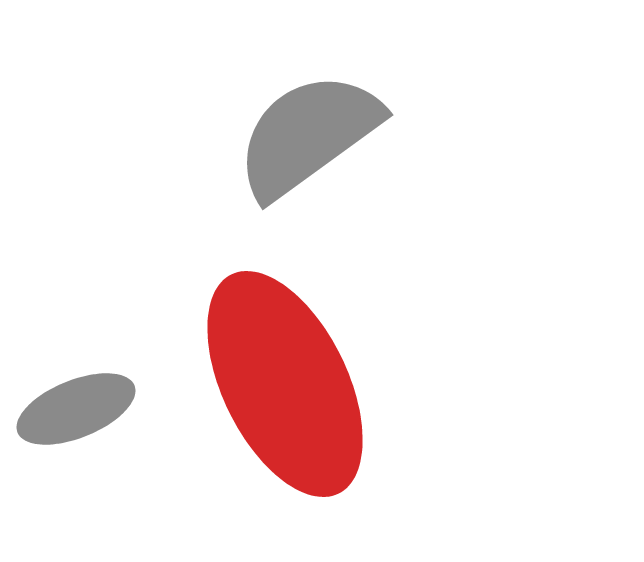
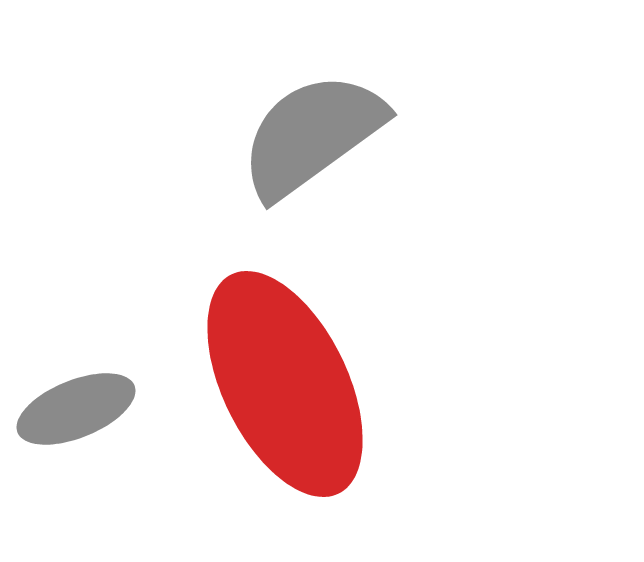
gray semicircle: moved 4 px right
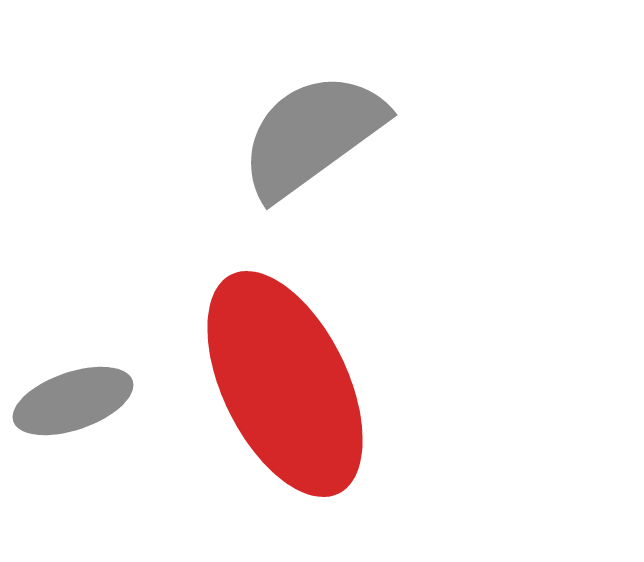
gray ellipse: moved 3 px left, 8 px up; rotated 3 degrees clockwise
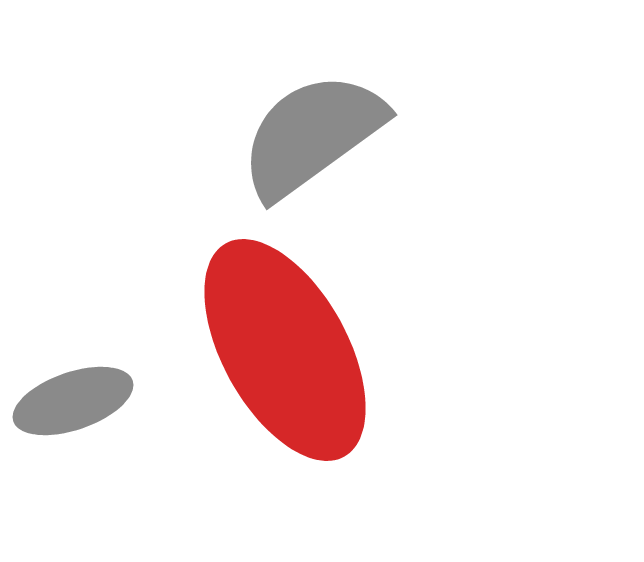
red ellipse: moved 34 px up; rotated 3 degrees counterclockwise
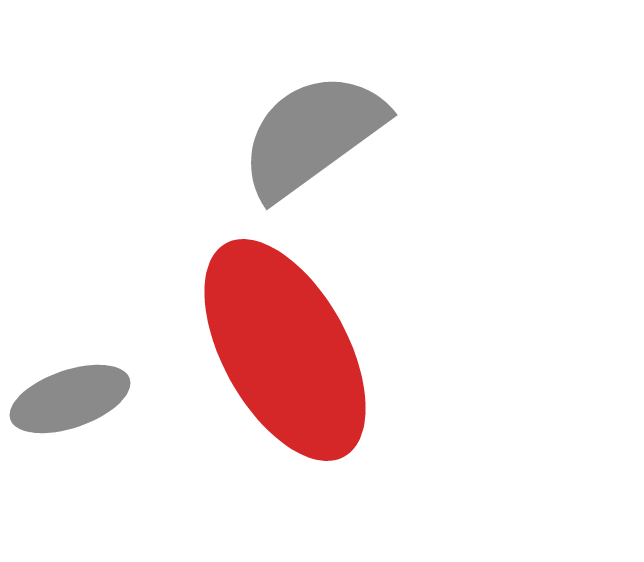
gray ellipse: moved 3 px left, 2 px up
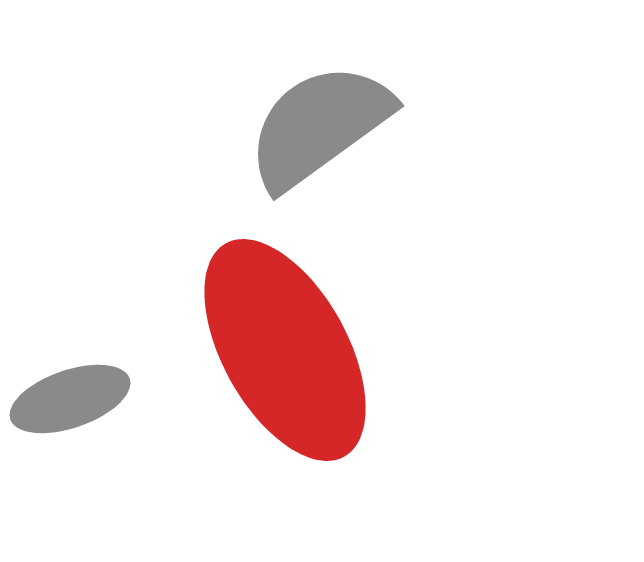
gray semicircle: moved 7 px right, 9 px up
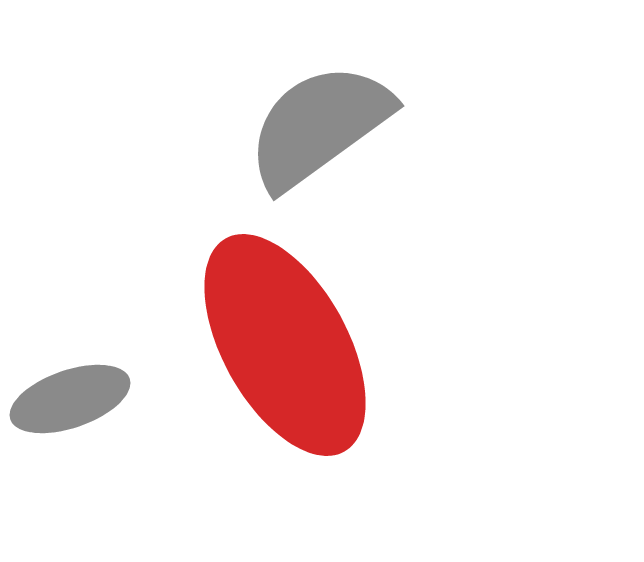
red ellipse: moved 5 px up
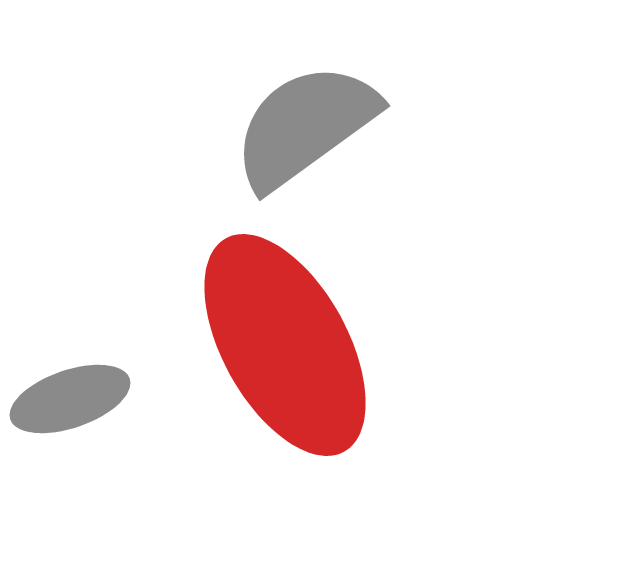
gray semicircle: moved 14 px left
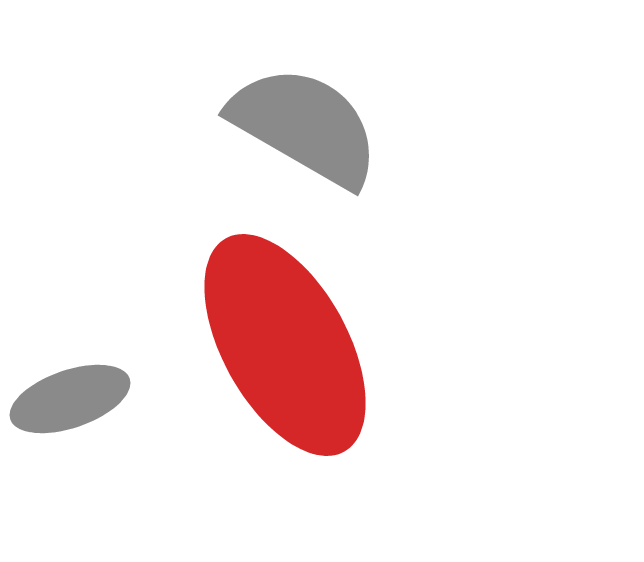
gray semicircle: rotated 66 degrees clockwise
